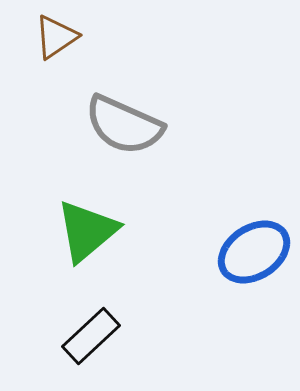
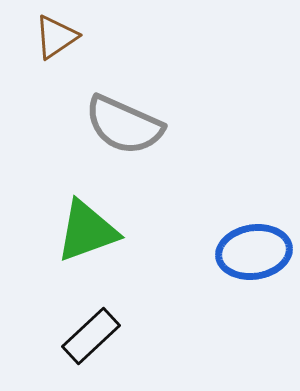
green triangle: rotated 20 degrees clockwise
blue ellipse: rotated 24 degrees clockwise
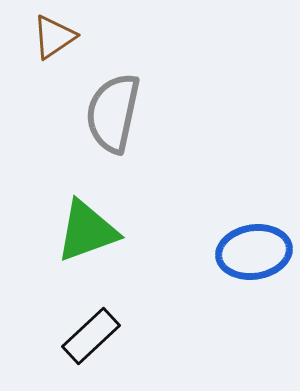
brown triangle: moved 2 px left
gray semicircle: moved 11 px left, 12 px up; rotated 78 degrees clockwise
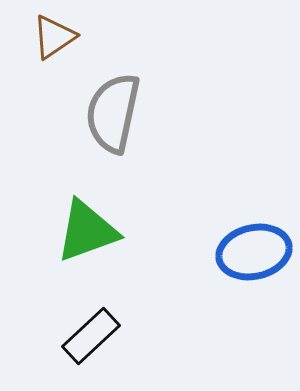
blue ellipse: rotated 4 degrees counterclockwise
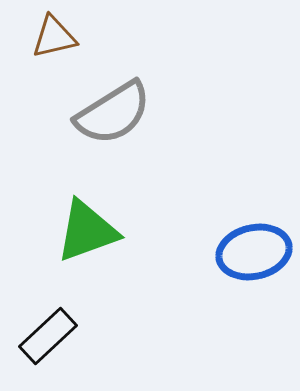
brown triangle: rotated 21 degrees clockwise
gray semicircle: rotated 134 degrees counterclockwise
black rectangle: moved 43 px left
